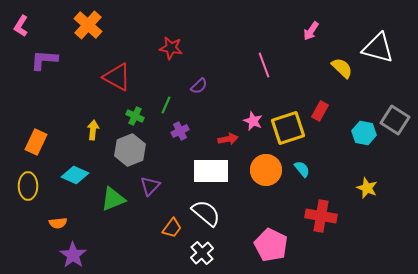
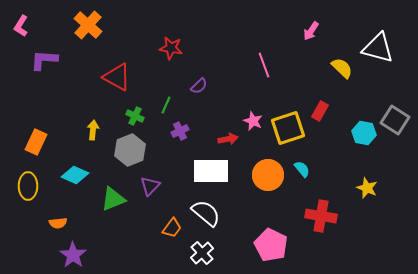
orange circle: moved 2 px right, 5 px down
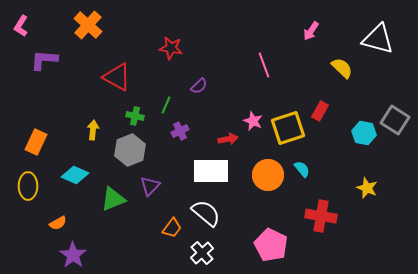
white triangle: moved 9 px up
green cross: rotated 12 degrees counterclockwise
orange semicircle: rotated 24 degrees counterclockwise
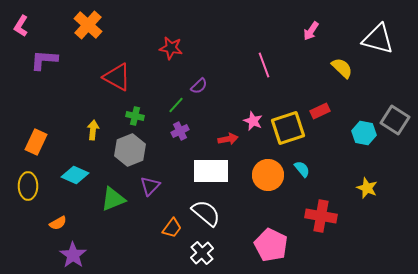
green line: moved 10 px right; rotated 18 degrees clockwise
red rectangle: rotated 36 degrees clockwise
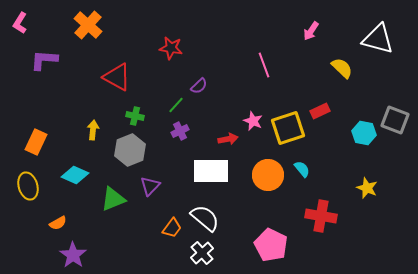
pink L-shape: moved 1 px left, 3 px up
gray square: rotated 12 degrees counterclockwise
yellow ellipse: rotated 16 degrees counterclockwise
white semicircle: moved 1 px left, 5 px down
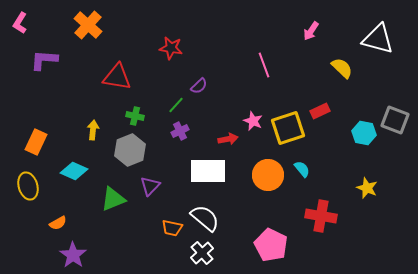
red triangle: rotated 20 degrees counterclockwise
white rectangle: moved 3 px left
cyan diamond: moved 1 px left, 4 px up
orange trapezoid: rotated 65 degrees clockwise
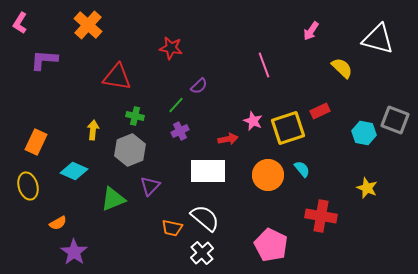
purple star: moved 1 px right, 3 px up
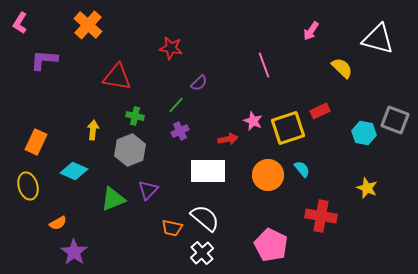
purple semicircle: moved 3 px up
purple triangle: moved 2 px left, 4 px down
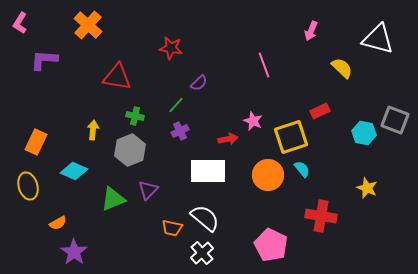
pink arrow: rotated 12 degrees counterclockwise
yellow square: moved 3 px right, 9 px down
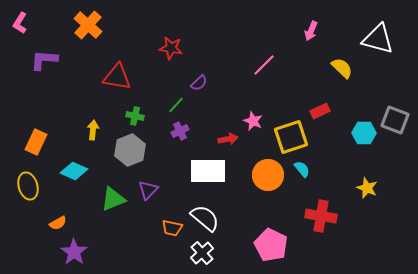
pink line: rotated 65 degrees clockwise
cyan hexagon: rotated 10 degrees counterclockwise
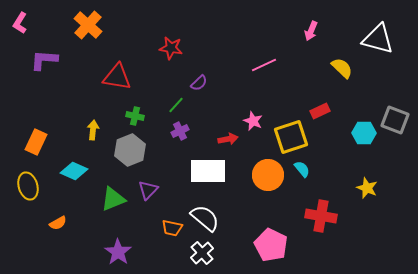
pink line: rotated 20 degrees clockwise
purple star: moved 44 px right
